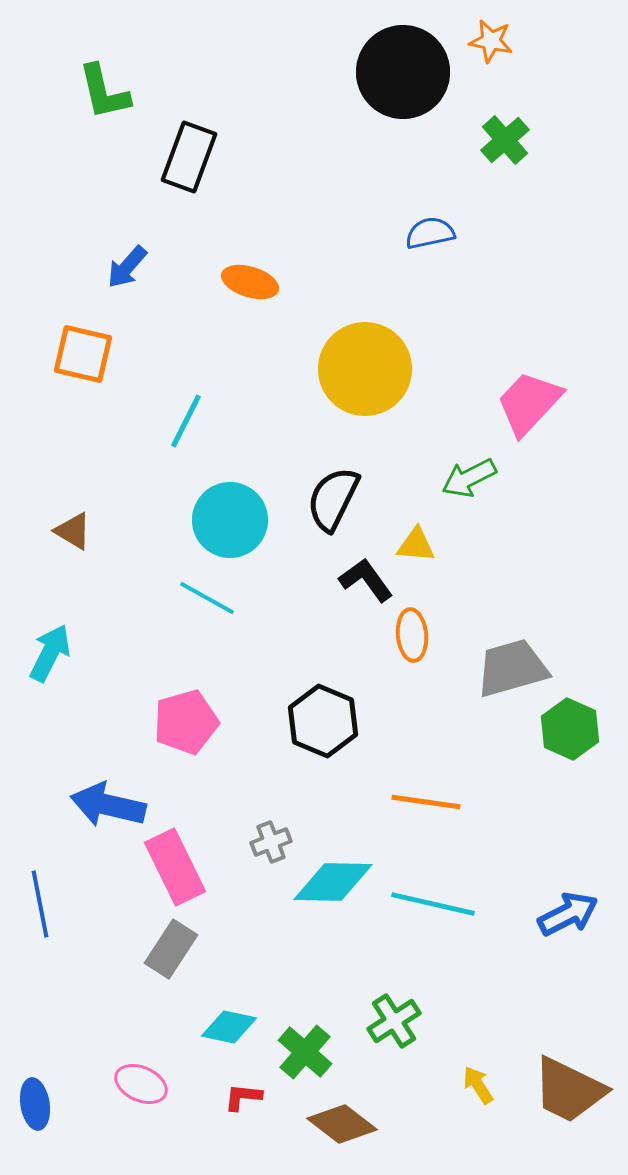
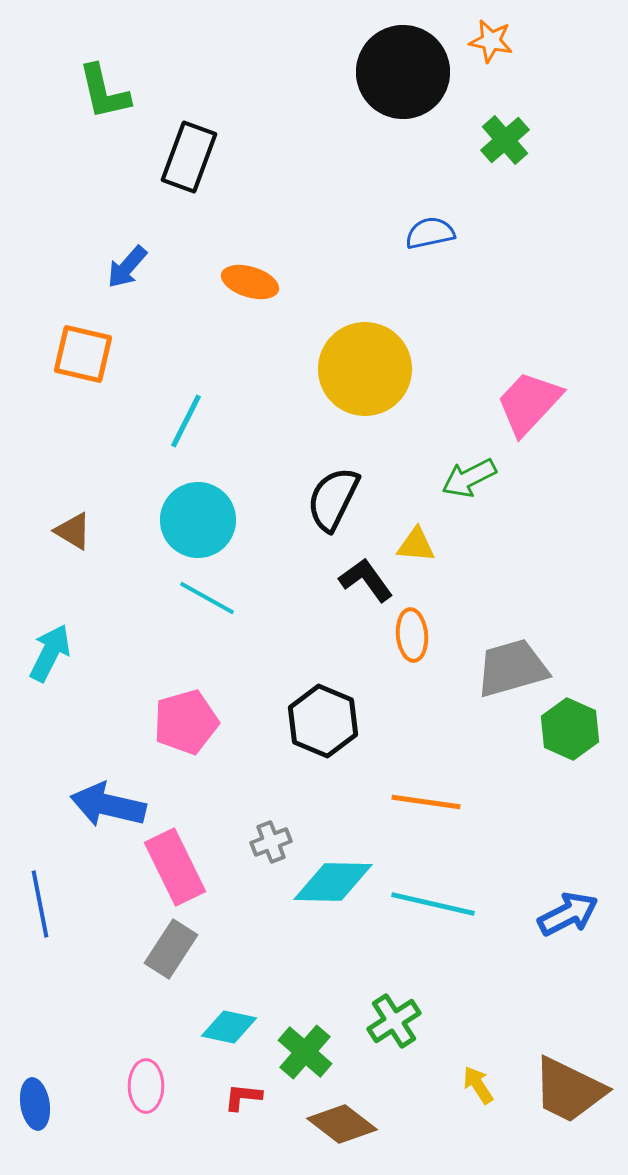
cyan circle at (230, 520): moved 32 px left
pink ellipse at (141, 1084): moved 5 px right, 2 px down; rotated 66 degrees clockwise
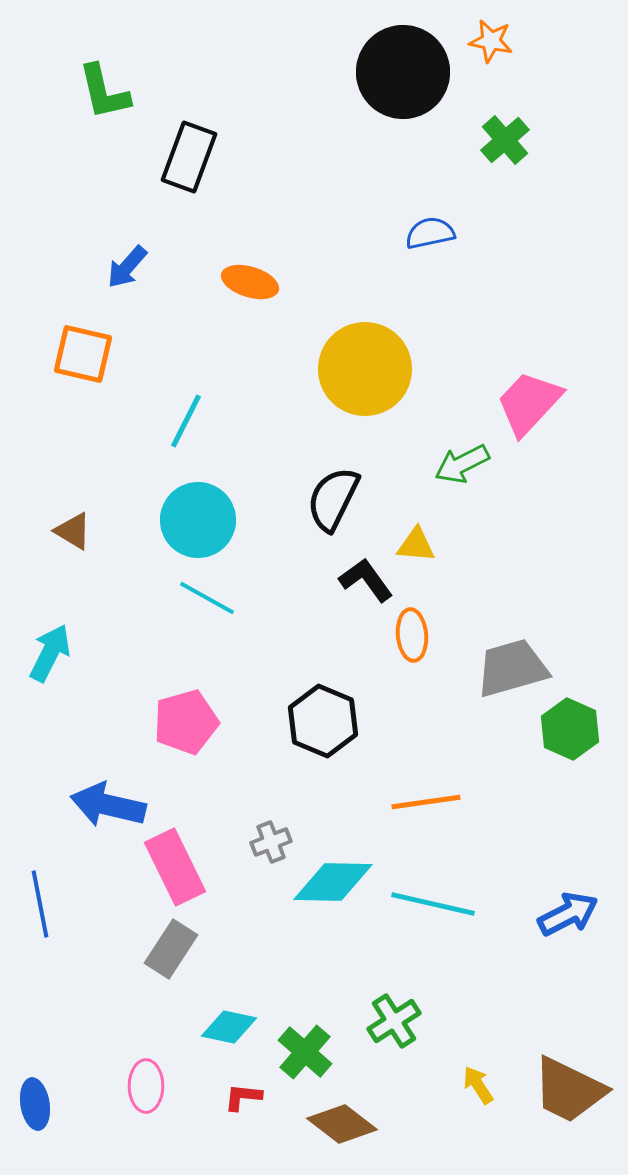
green arrow at (469, 478): moved 7 px left, 14 px up
orange line at (426, 802): rotated 16 degrees counterclockwise
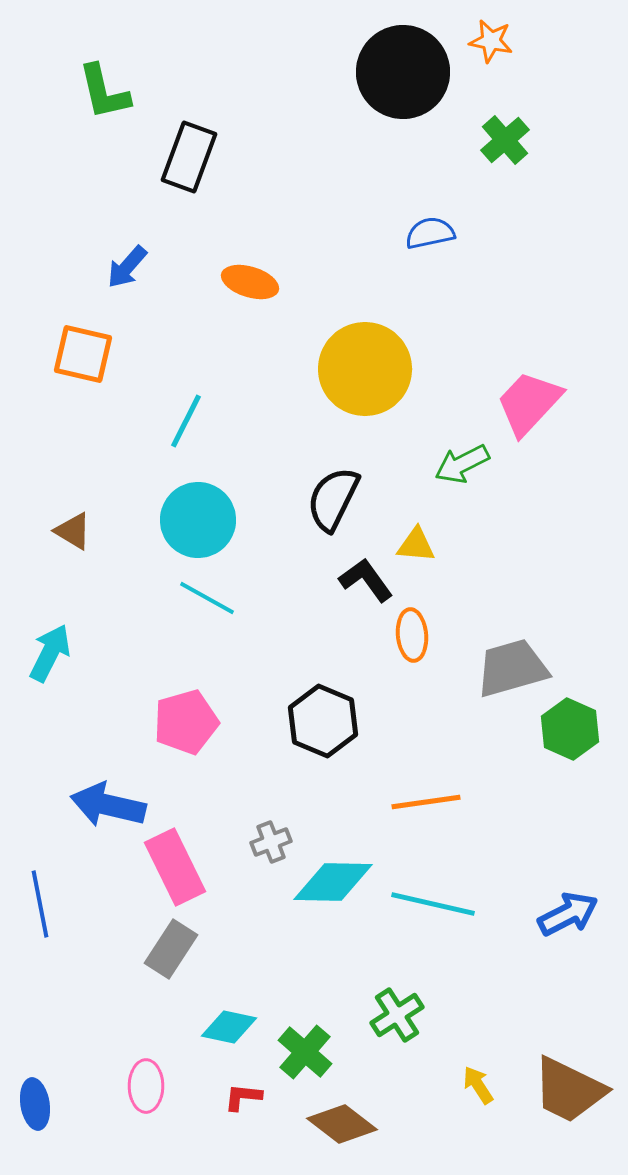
green cross at (394, 1021): moved 3 px right, 6 px up
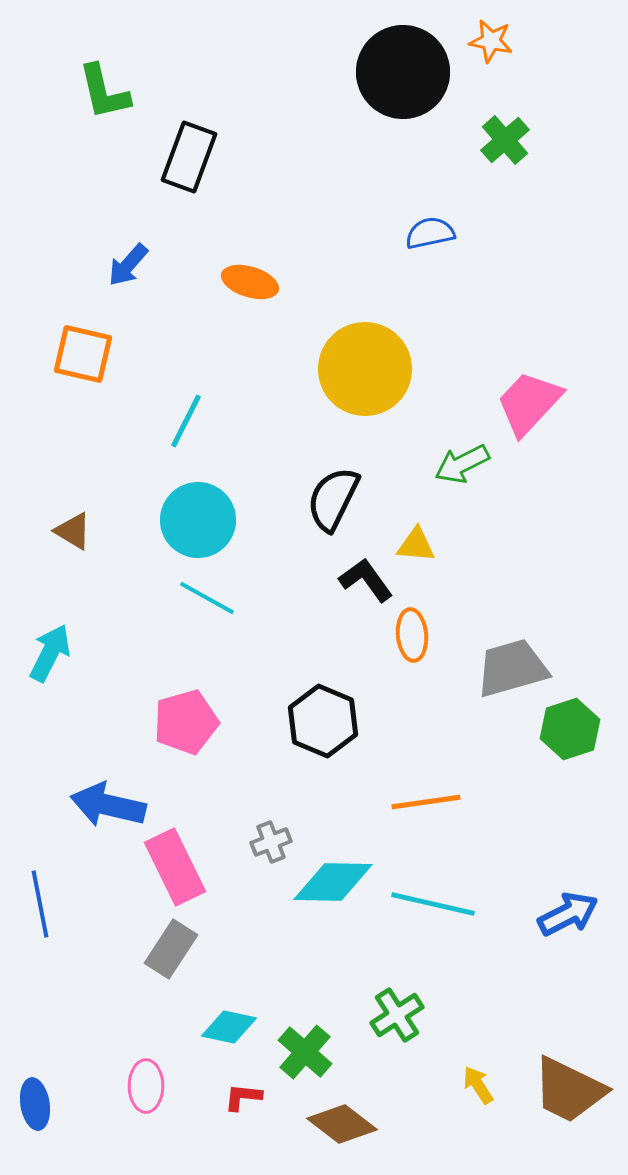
blue arrow at (127, 267): moved 1 px right, 2 px up
green hexagon at (570, 729): rotated 18 degrees clockwise
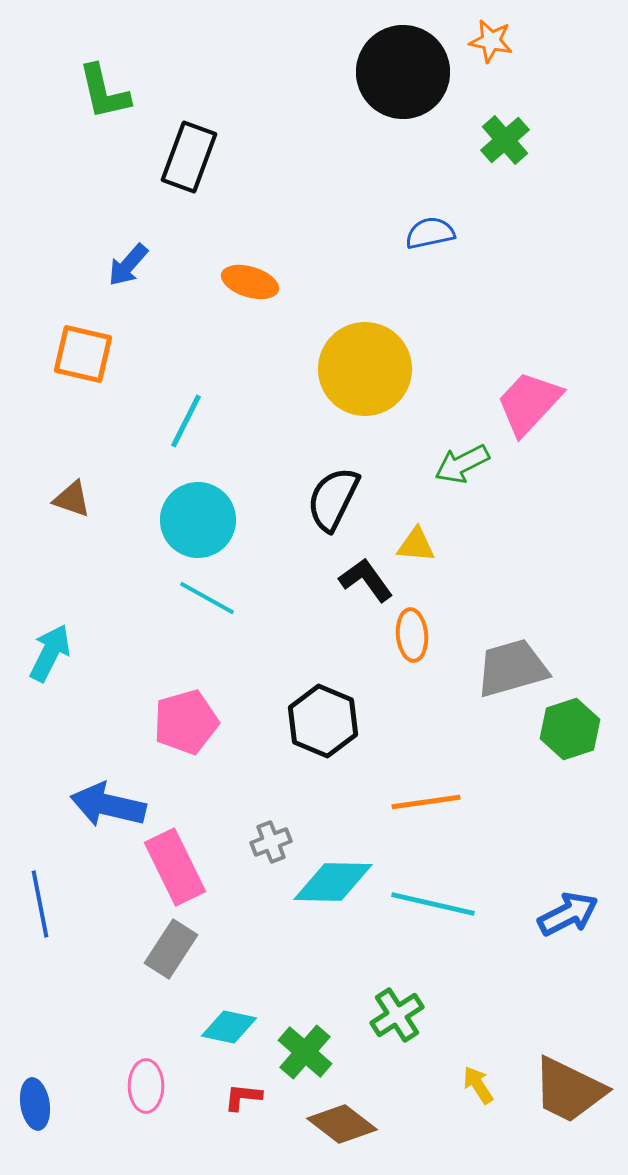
brown triangle at (73, 531): moved 1 px left, 32 px up; rotated 12 degrees counterclockwise
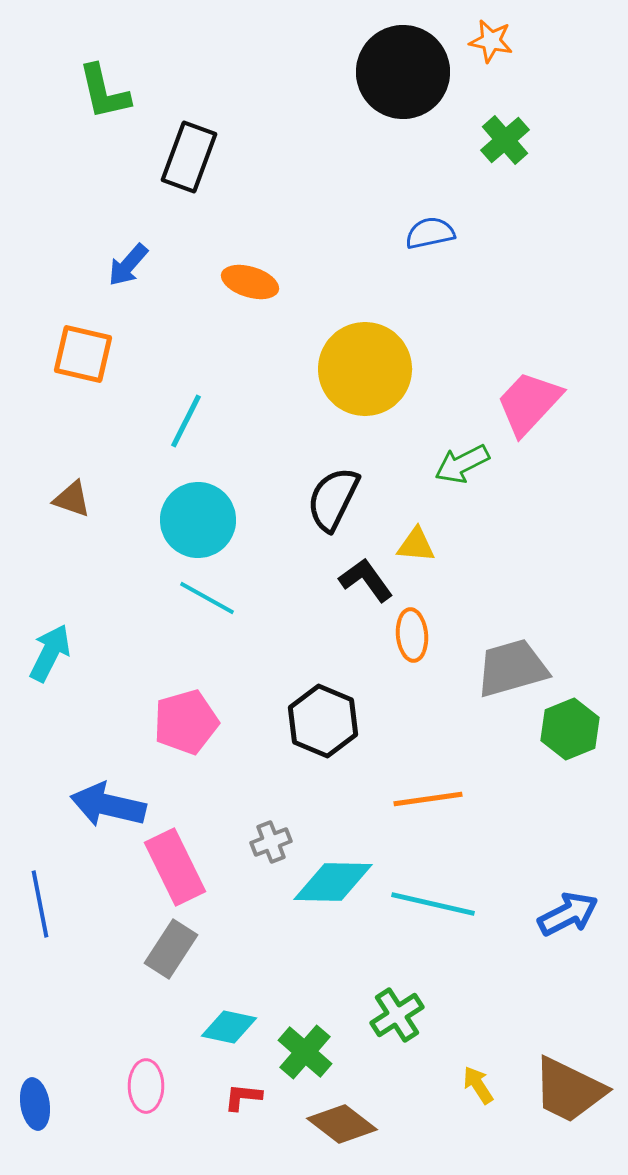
green hexagon at (570, 729): rotated 4 degrees counterclockwise
orange line at (426, 802): moved 2 px right, 3 px up
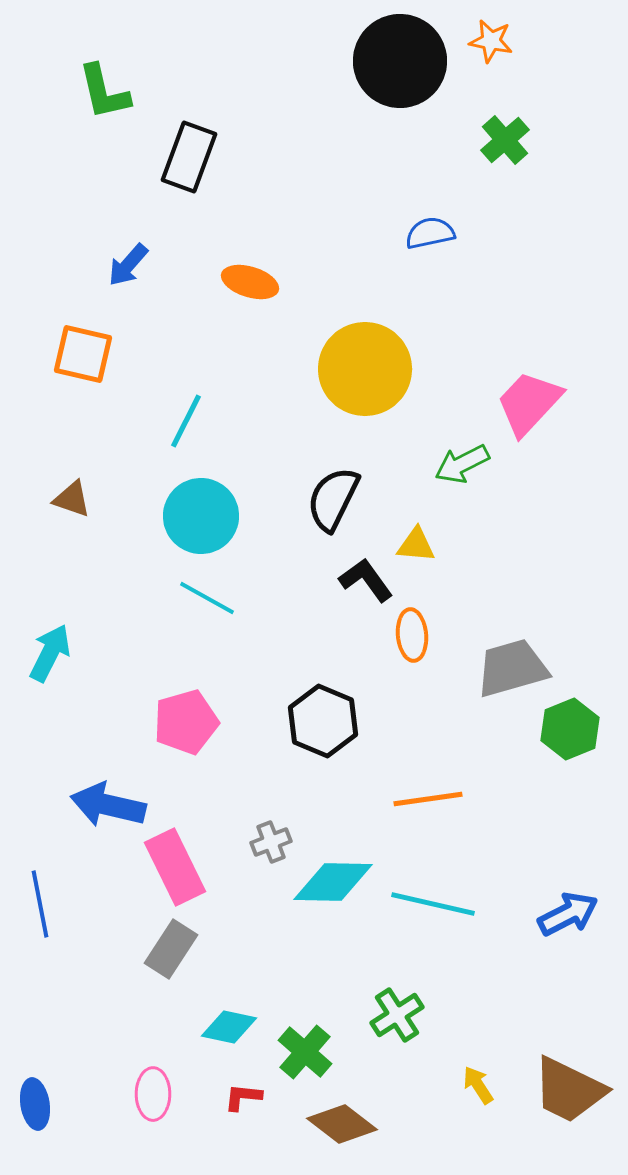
black circle at (403, 72): moved 3 px left, 11 px up
cyan circle at (198, 520): moved 3 px right, 4 px up
pink ellipse at (146, 1086): moved 7 px right, 8 px down
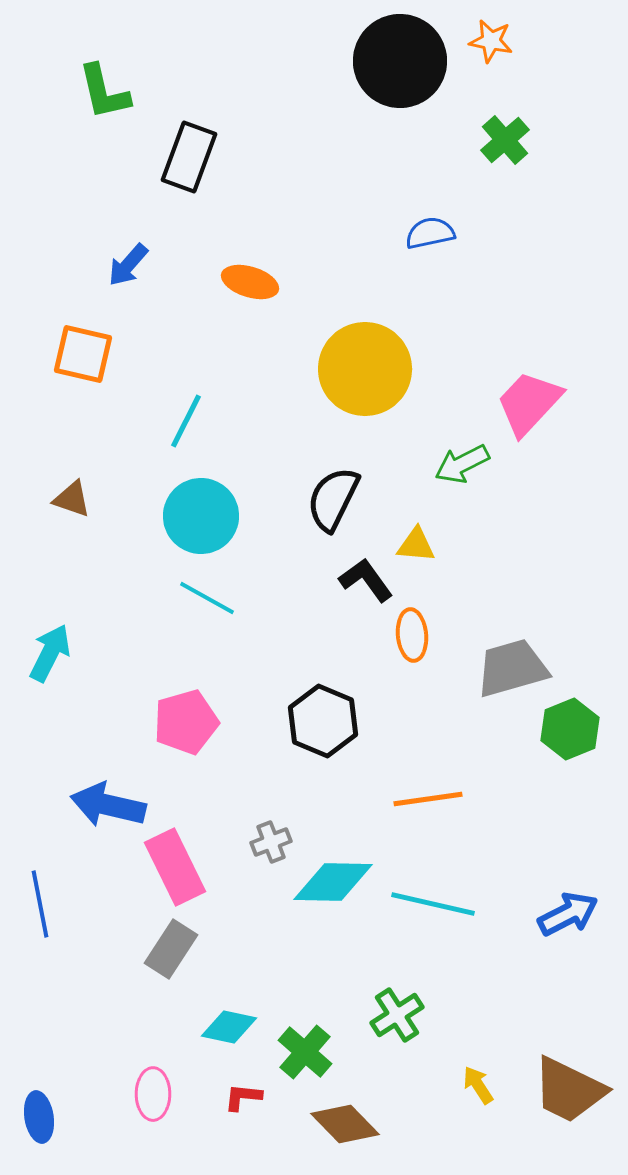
blue ellipse at (35, 1104): moved 4 px right, 13 px down
brown diamond at (342, 1124): moved 3 px right; rotated 8 degrees clockwise
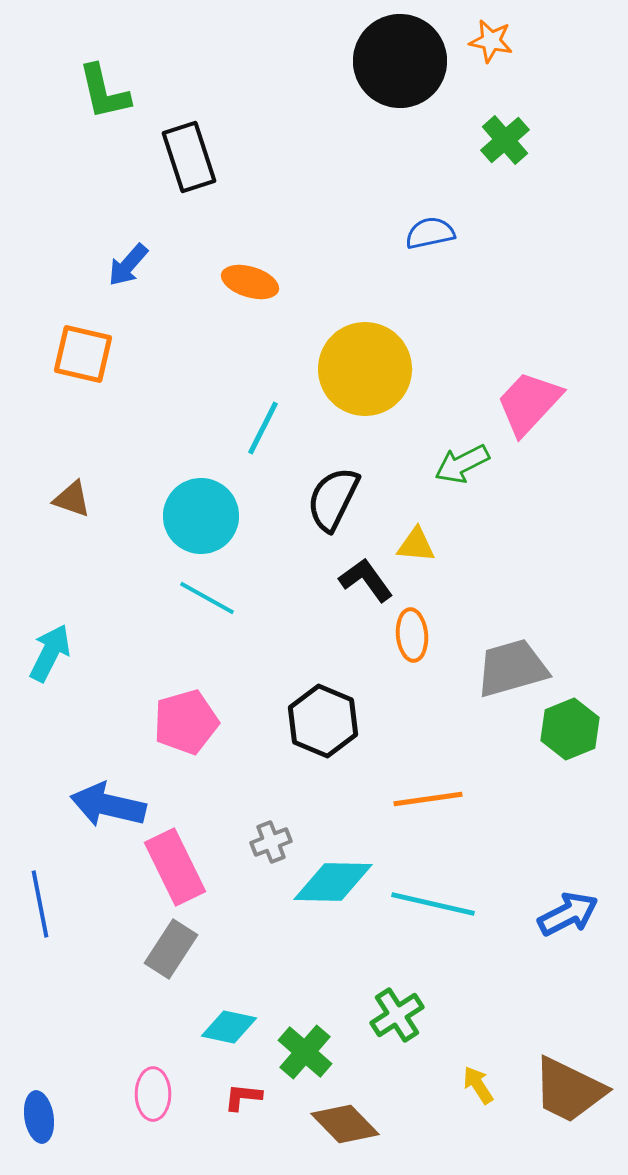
black rectangle at (189, 157): rotated 38 degrees counterclockwise
cyan line at (186, 421): moved 77 px right, 7 px down
